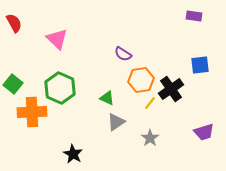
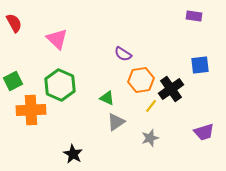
green square: moved 3 px up; rotated 24 degrees clockwise
green hexagon: moved 3 px up
yellow line: moved 1 px right, 3 px down
orange cross: moved 1 px left, 2 px up
gray star: rotated 18 degrees clockwise
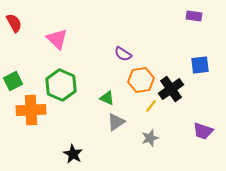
green hexagon: moved 1 px right
purple trapezoid: moved 1 px left, 1 px up; rotated 35 degrees clockwise
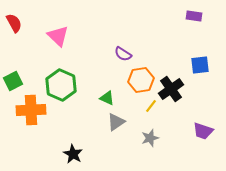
pink triangle: moved 1 px right, 3 px up
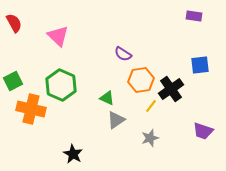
orange cross: moved 1 px up; rotated 16 degrees clockwise
gray triangle: moved 2 px up
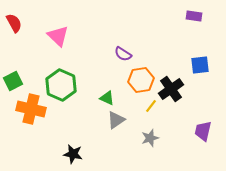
purple trapezoid: rotated 85 degrees clockwise
black star: rotated 18 degrees counterclockwise
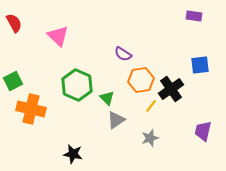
green hexagon: moved 16 px right
green triangle: rotated 21 degrees clockwise
